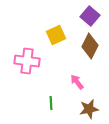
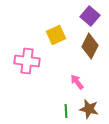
green line: moved 15 px right, 8 px down
brown star: rotated 24 degrees clockwise
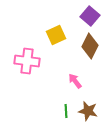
pink arrow: moved 2 px left, 1 px up
brown star: moved 1 px left, 2 px down
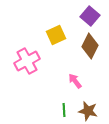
pink cross: rotated 35 degrees counterclockwise
green line: moved 2 px left, 1 px up
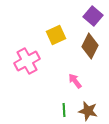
purple square: moved 3 px right
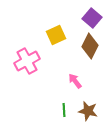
purple square: moved 1 px left, 2 px down
